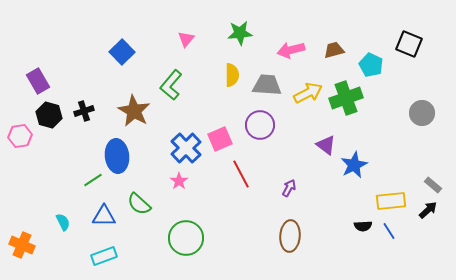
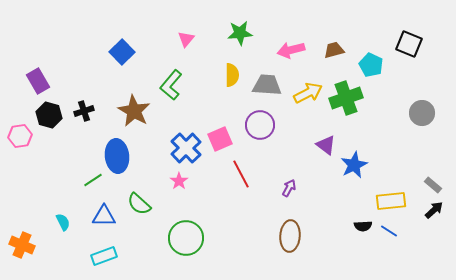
black arrow: moved 6 px right
blue line: rotated 24 degrees counterclockwise
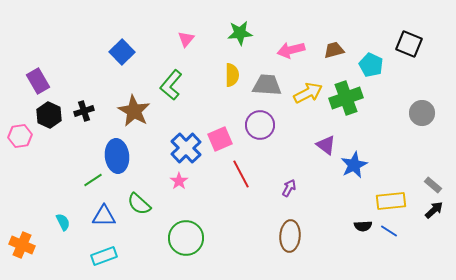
black hexagon: rotated 10 degrees clockwise
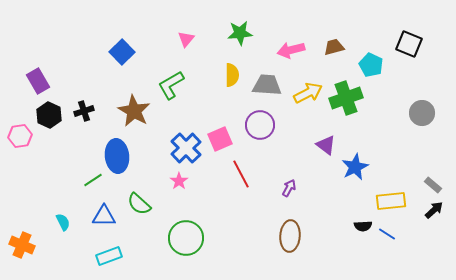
brown trapezoid: moved 3 px up
green L-shape: rotated 20 degrees clockwise
blue star: moved 1 px right, 2 px down
blue line: moved 2 px left, 3 px down
cyan rectangle: moved 5 px right
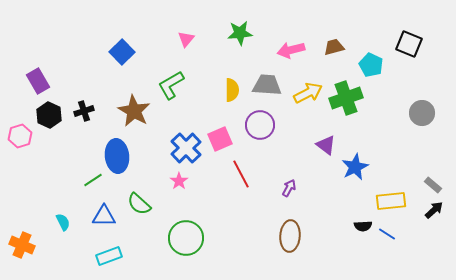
yellow semicircle: moved 15 px down
pink hexagon: rotated 10 degrees counterclockwise
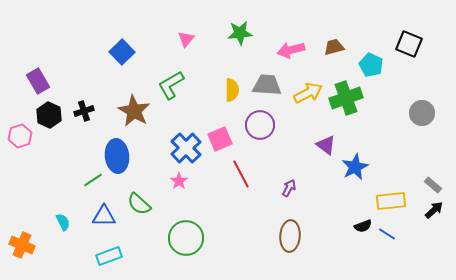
black semicircle: rotated 18 degrees counterclockwise
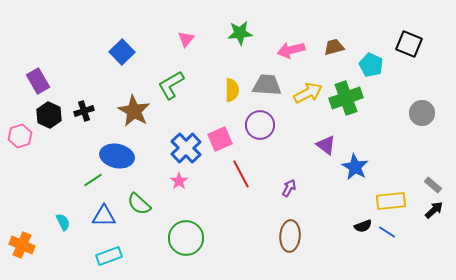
blue ellipse: rotated 72 degrees counterclockwise
blue star: rotated 16 degrees counterclockwise
blue line: moved 2 px up
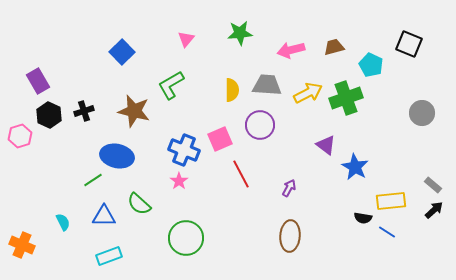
brown star: rotated 16 degrees counterclockwise
blue cross: moved 2 px left, 2 px down; rotated 24 degrees counterclockwise
black semicircle: moved 8 px up; rotated 30 degrees clockwise
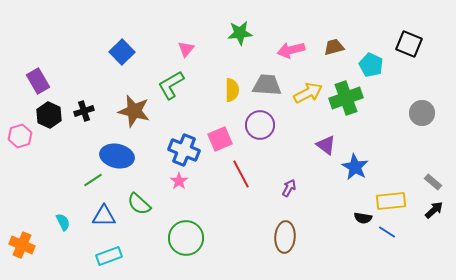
pink triangle: moved 10 px down
gray rectangle: moved 3 px up
brown ellipse: moved 5 px left, 1 px down
